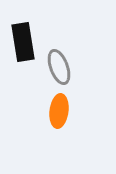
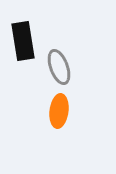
black rectangle: moved 1 px up
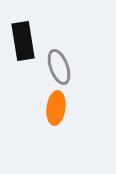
orange ellipse: moved 3 px left, 3 px up
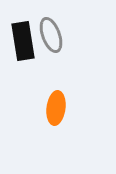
gray ellipse: moved 8 px left, 32 px up
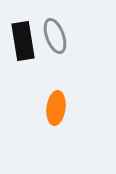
gray ellipse: moved 4 px right, 1 px down
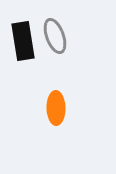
orange ellipse: rotated 8 degrees counterclockwise
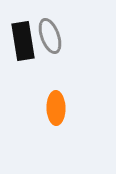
gray ellipse: moved 5 px left
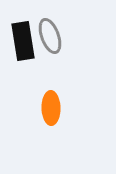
orange ellipse: moved 5 px left
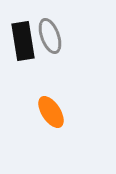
orange ellipse: moved 4 px down; rotated 32 degrees counterclockwise
